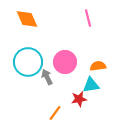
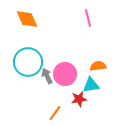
pink circle: moved 12 px down
gray arrow: moved 1 px up
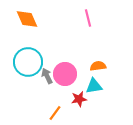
cyan triangle: moved 3 px right, 1 px down
